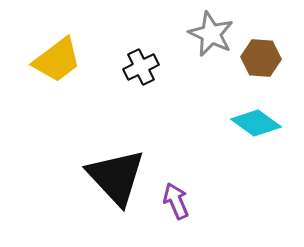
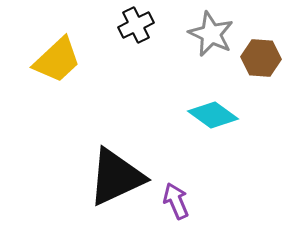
yellow trapezoid: rotated 6 degrees counterclockwise
black cross: moved 5 px left, 42 px up
cyan diamond: moved 43 px left, 8 px up
black triangle: rotated 48 degrees clockwise
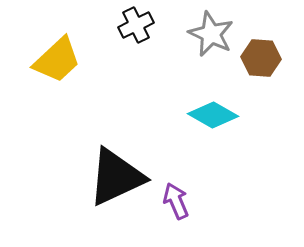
cyan diamond: rotated 6 degrees counterclockwise
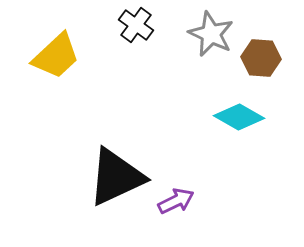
black cross: rotated 28 degrees counterclockwise
yellow trapezoid: moved 1 px left, 4 px up
cyan diamond: moved 26 px right, 2 px down
purple arrow: rotated 87 degrees clockwise
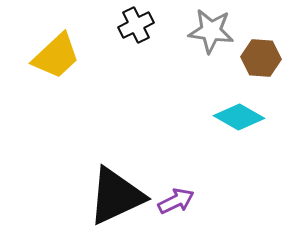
black cross: rotated 28 degrees clockwise
gray star: moved 3 px up; rotated 18 degrees counterclockwise
black triangle: moved 19 px down
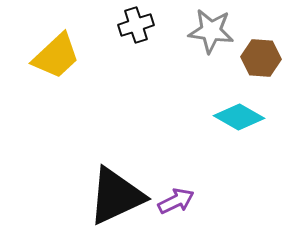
black cross: rotated 8 degrees clockwise
